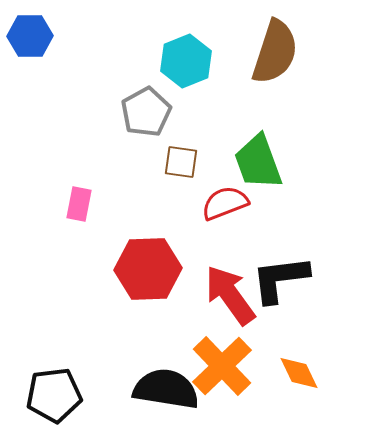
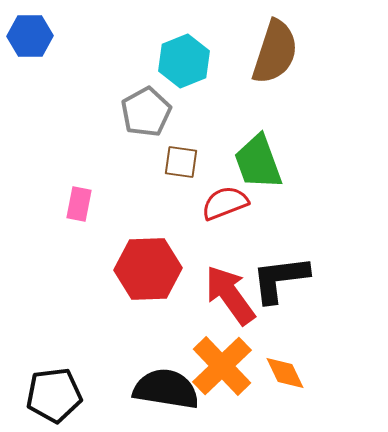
cyan hexagon: moved 2 px left
orange diamond: moved 14 px left
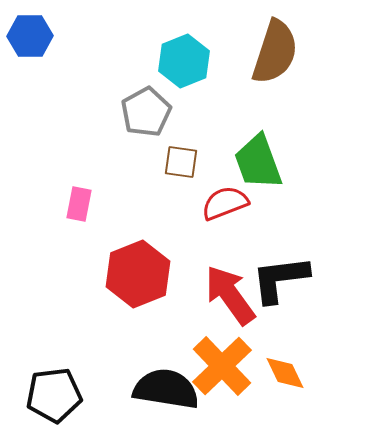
red hexagon: moved 10 px left, 5 px down; rotated 20 degrees counterclockwise
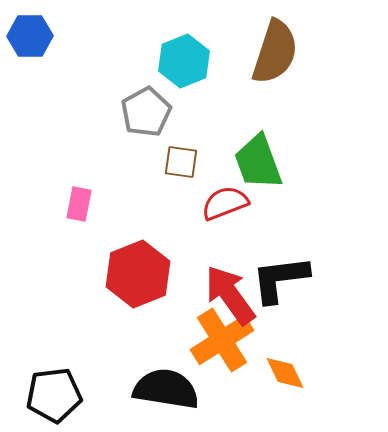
orange cross: moved 26 px up; rotated 12 degrees clockwise
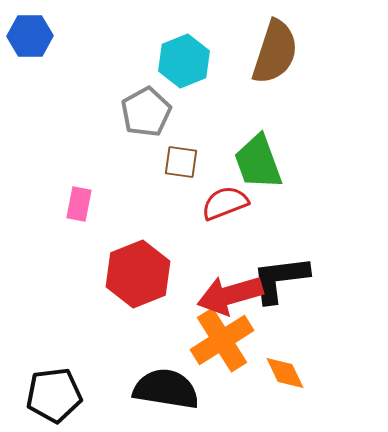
red arrow: rotated 70 degrees counterclockwise
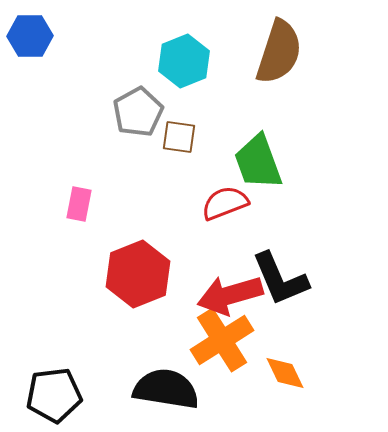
brown semicircle: moved 4 px right
gray pentagon: moved 8 px left
brown square: moved 2 px left, 25 px up
black L-shape: rotated 106 degrees counterclockwise
